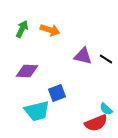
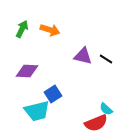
blue square: moved 4 px left, 1 px down; rotated 12 degrees counterclockwise
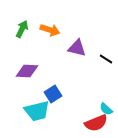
purple triangle: moved 6 px left, 8 px up
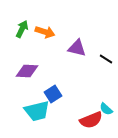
orange arrow: moved 5 px left, 2 px down
red semicircle: moved 5 px left, 3 px up
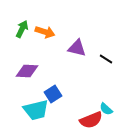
cyan trapezoid: moved 1 px left, 1 px up
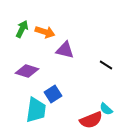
purple triangle: moved 12 px left, 2 px down
black line: moved 6 px down
purple diamond: rotated 15 degrees clockwise
cyan trapezoid: rotated 68 degrees counterclockwise
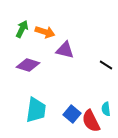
purple diamond: moved 1 px right, 6 px up
blue square: moved 19 px right, 20 px down; rotated 18 degrees counterclockwise
cyan semicircle: rotated 40 degrees clockwise
red semicircle: moved 1 px down; rotated 85 degrees clockwise
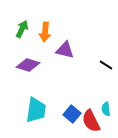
orange arrow: rotated 78 degrees clockwise
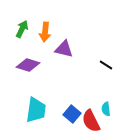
purple triangle: moved 1 px left, 1 px up
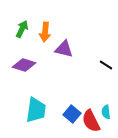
purple diamond: moved 4 px left
cyan semicircle: moved 3 px down
